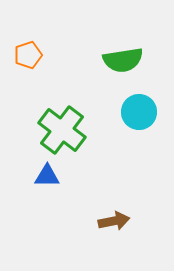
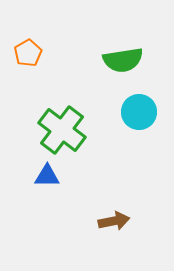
orange pentagon: moved 2 px up; rotated 12 degrees counterclockwise
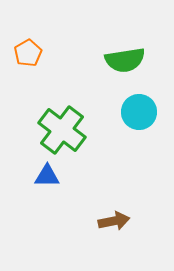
green semicircle: moved 2 px right
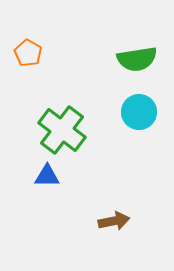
orange pentagon: rotated 12 degrees counterclockwise
green semicircle: moved 12 px right, 1 px up
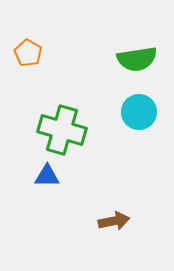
green cross: rotated 21 degrees counterclockwise
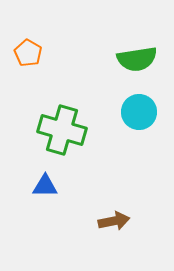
blue triangle: moved 2 px left, 10 px down
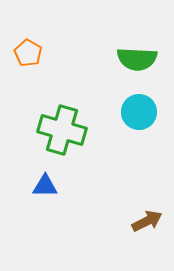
green semicircle: rotated 12 degrees clockwise
brown arrow: moved 33 px right; rotated 16 degrees counterclockwise
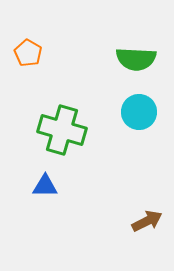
green semicircle: moved 1 px left
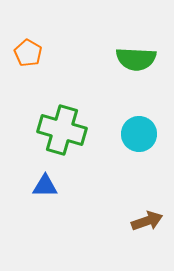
cyan circle: moved 22 px down
brown arrow: rotated 8 degrees clockwise
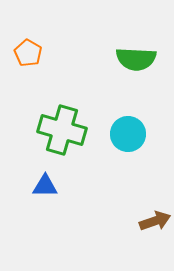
cyan circle: moved 11 px left
brown arrow: moved 8 px right
